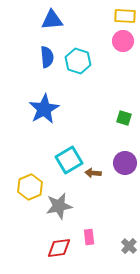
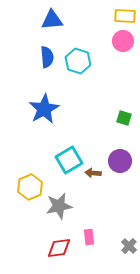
purple circle: moved 5 px left, 2 px up
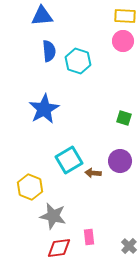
blue triangle: moved 10 px left, 4 px up
blue semicircle: moved 2 px right, 6 px up
yellow hexagon: rotated 15 degrees counterclockwise
gray star: moved 6 px left, 10 px down; rotated 24 degrees clockwise
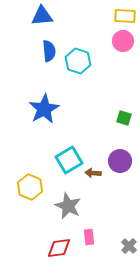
gray star: moved 15 px right, 10 px up; rotated 12 degrees clockwise
